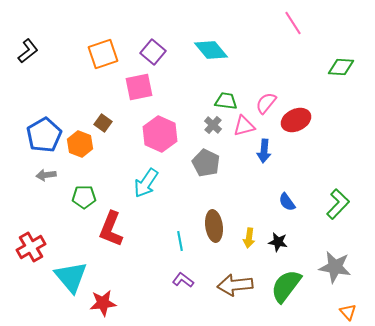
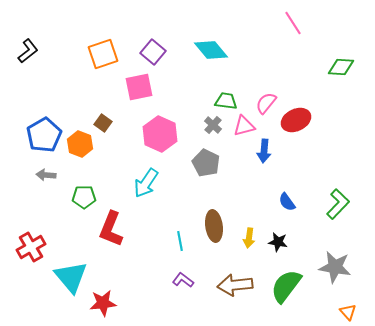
gray arrow: rotated 12 degrees clockwise
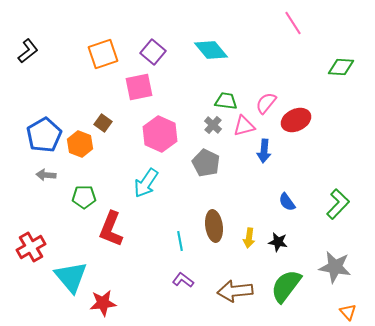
brown arrow: moved 6 px down
